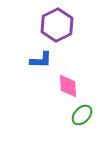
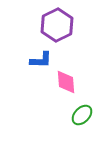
pink diamond: moved 2 px left, 4 px up
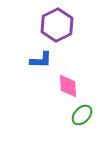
pink diamond: moved 2 px right, 4 px down
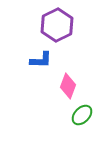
pink diamond: rotated 25 degrees clockwise
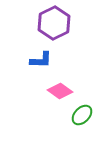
purple hexagon: moved 3 px left, 2 px up
pink diamond: moved 8 px left, 5 px down; rotated 75 degrees counterclockwise
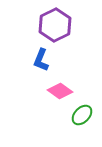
purple hexagon: moved 1 px right, 2 px down
blue L-shape: rotated 110 degrees clockwise
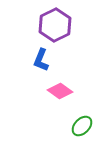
green ellipse: moved 11 px down
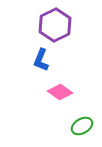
pink diamond: moved 1 px down
green ellipse: rotated 15 degrees clockwise
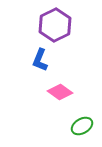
blue L-shape: moved 1 px left
